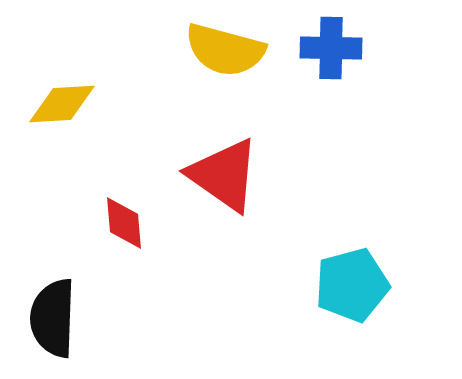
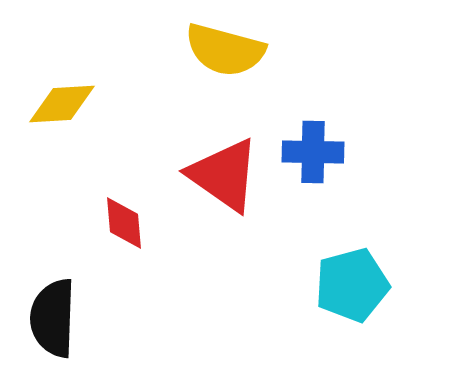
blue cross: moved 18 px left, 104 px down
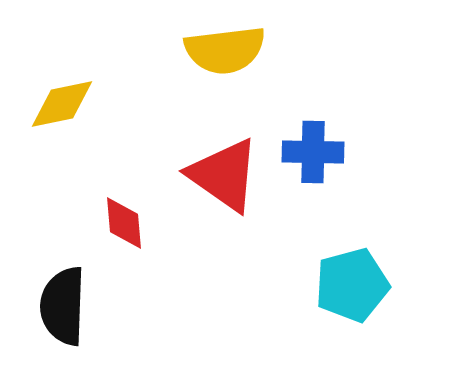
yellow semicircle: rotated 22 degrees counterclockwise
yellow diamond: rotated 8 degrees counterclockwise
black semicircle: moved 10 px right, 12 px up
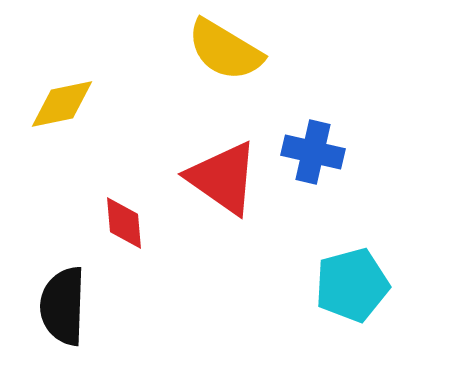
yellow semicircle: rotated 38 degrees clockwise
blue cross: rotated 12 degrees clockwise
red triangle: moved 1 px left, 3 px down
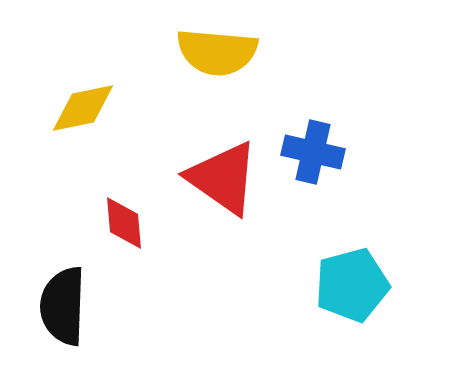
yellow semicircle: moved 8 px left, 2 px down; rotated 26 degrees counterclockwise
yellow diamond: moved 21 px right, 4 px down
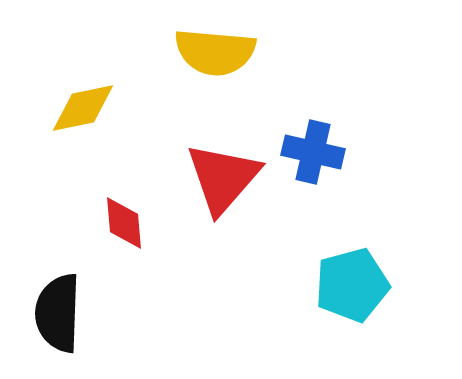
yellow semicircle: moved 2 px left
red triangle: rotated 36 degrees clockwise
black semicircle: moved 5 px left, 7 px down
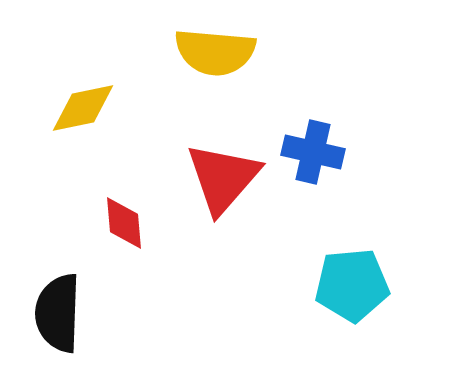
cyan pentagon: rotated 10 degrees clockwise
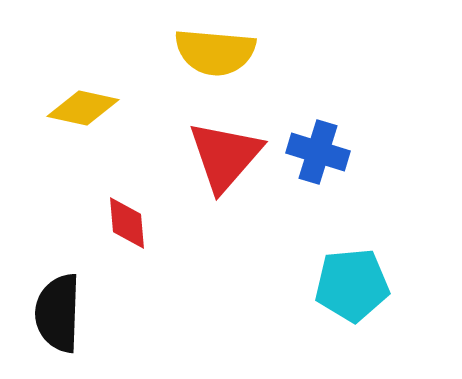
yellow diamond: rotated 24 degrees clockwise
blue cross: moved 5 px right; rotated 4 degrees clockwise
red triangle: moved 2 px right, 22 px up
red diamond: moved 3 px right
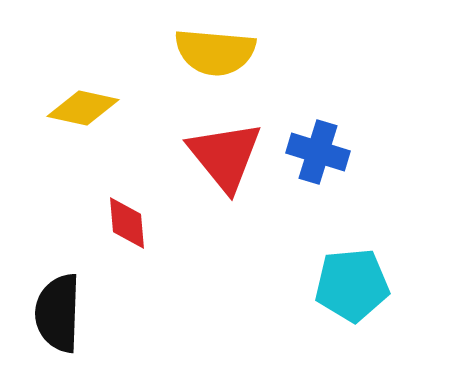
red triangle: rotated 20 degrees counterclockwise
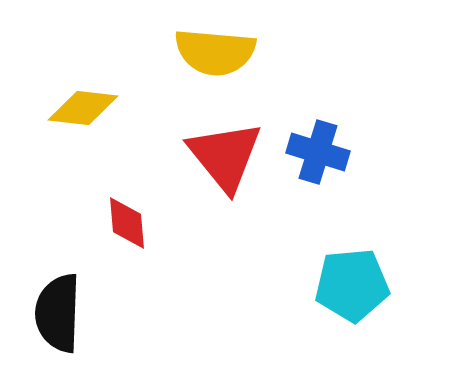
yellow diamond: rotated 6 degrees counterclockwise
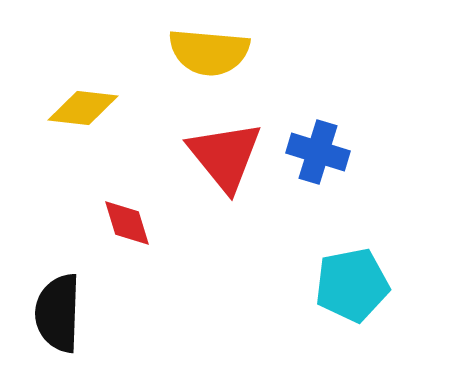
yellow semicircle: moved 6 px left
red diamond: rotated 12 degrees counterclockwise
cyan pentagon: rotated 6 degrees counterclockwise
